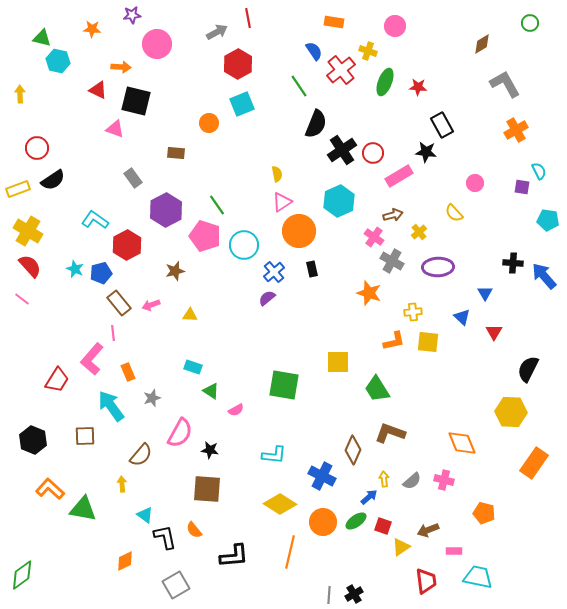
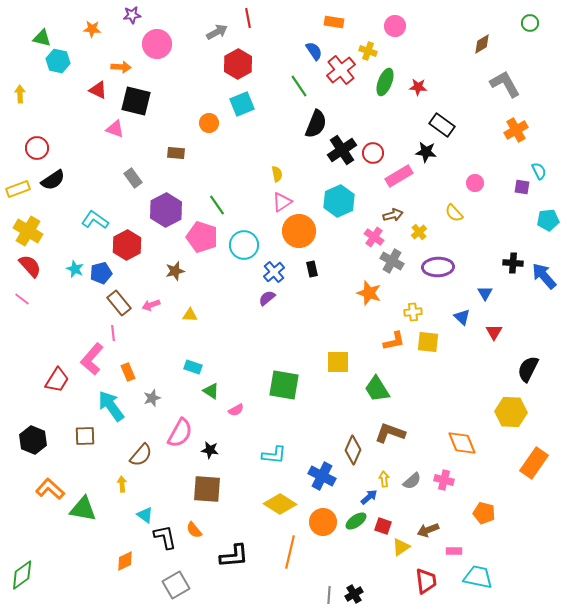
black rectangle at (442, 125): rotated 25 degrees counterclockwise
cyan pentagon at (548, 220): rotated 15 degrees counterclockwise
pink pentagon at (205, 236): moved 3 px left, 1 px down
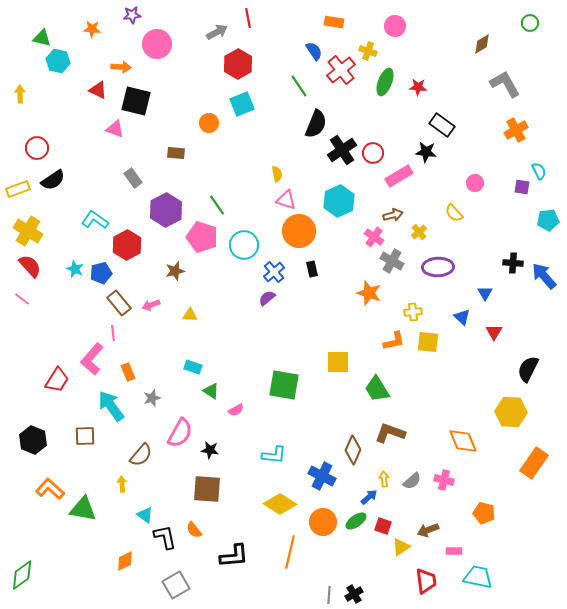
pink triangle at (282, 202): moved 4 px right, 2 px up; rotated 50 degrees clockwise
orange diamond at (462, 443): moved 1 px right, 2 px up
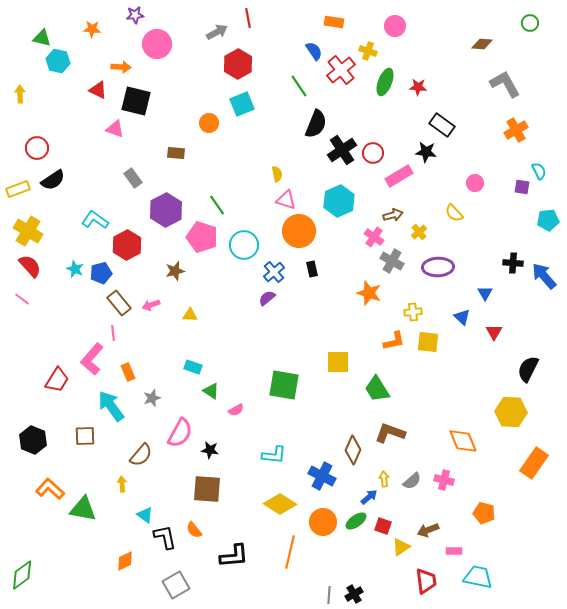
purple star at (132, 15): moved 3 px right
brown diamond at (482, 44): rotated 35 degrees clockwise
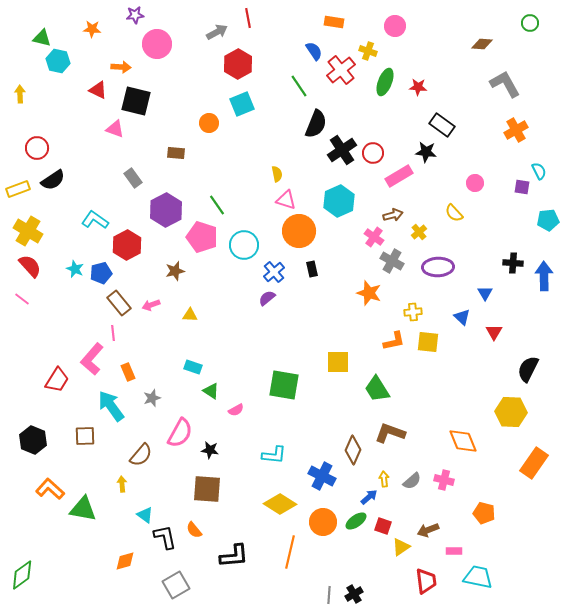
blue arrow at (544, 276): rotated 40 degrees clockwise
orange diamond at (125, 561): rotated 10 degrees clockwise
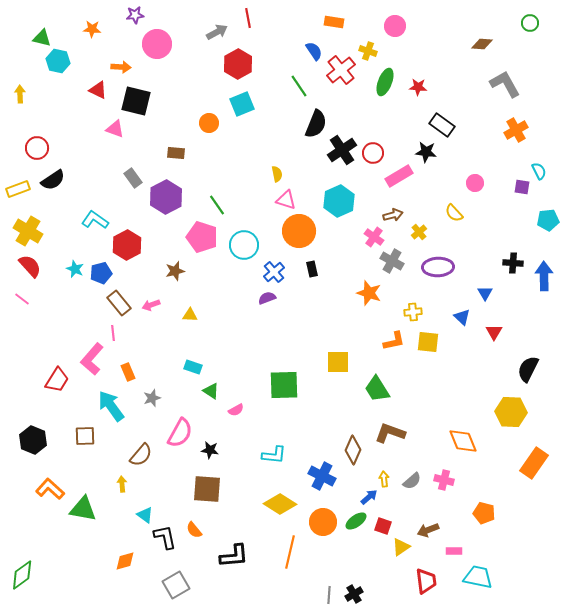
purple hexagon at (166, 210): moved 13 px up
purple semicircle at (267, 298): rotated 18 degrees clockwise
green square at (284, 385): rotated 12 degrees counterclockwise
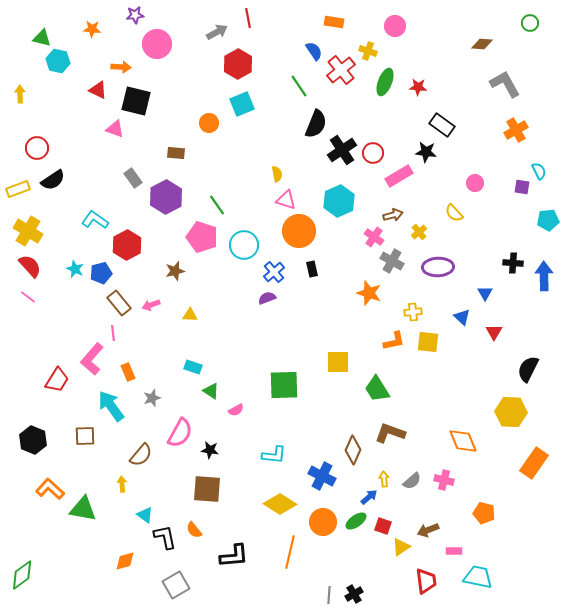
pink line at (22, 299): moved 6 px right, 2 px up
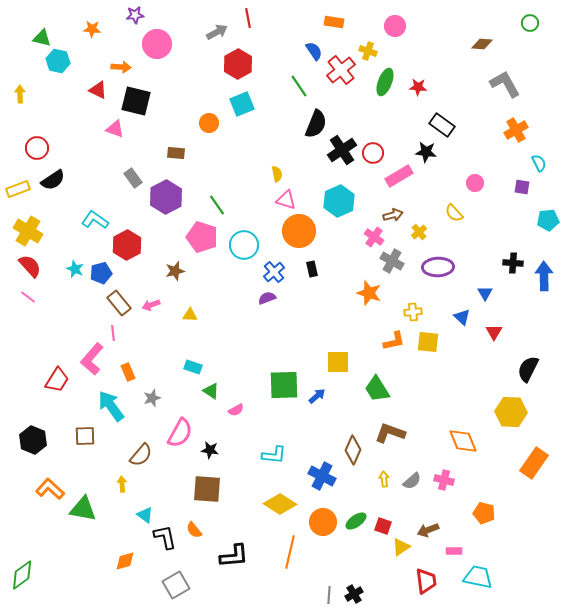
cyan semicircle at (539, 171): moved 8 px up
blue arrow at (369, 497): moved 52 px left, 101 px up
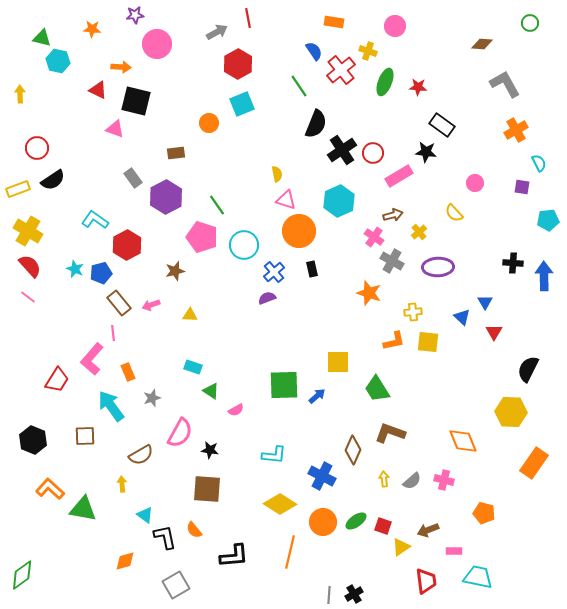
brown rectangle at (176, 153): rotated 12 degrees counterclockwise
blue triangle at (485, 293): moved 9 px down
brown semicircle at (141, 455): rotated 20 degrees clockwise
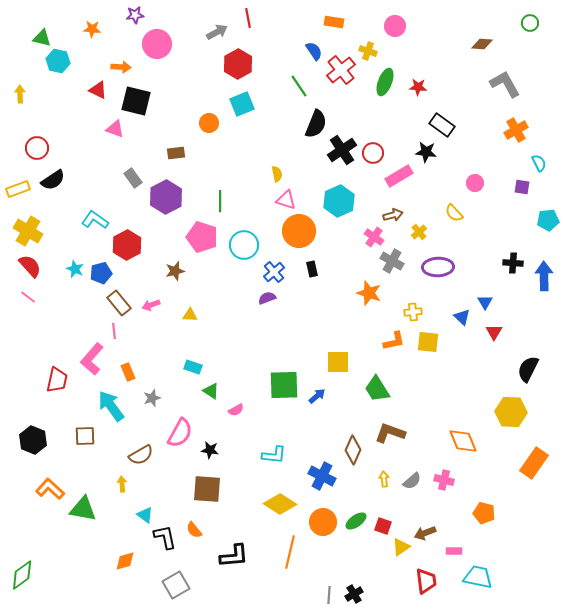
green line at (217, 205): moved 3 px right, 4 px up; rotated 35 degrees clockwise
pink line at (113, 333): moved 1 px right, 2 px up
red trapezoid at (57, 380): rotated 20 degrees counterclockwise
brown arrow at (428, 530): moved 3 px left, 3 px down
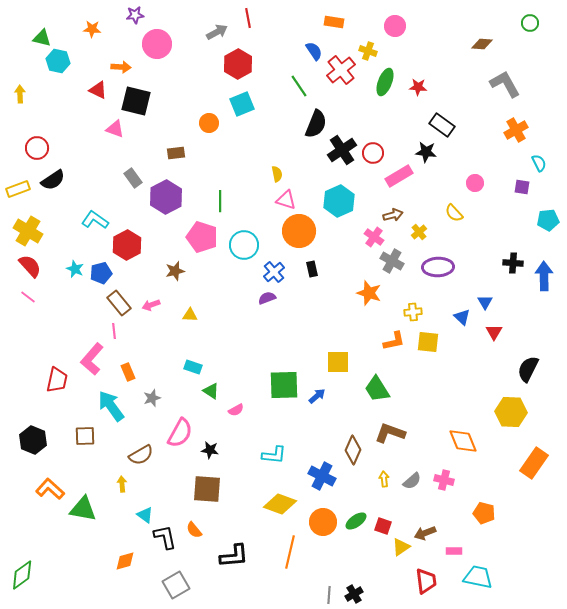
yellow diamond at (280, 504): rotated 12 degrees counterclockwise
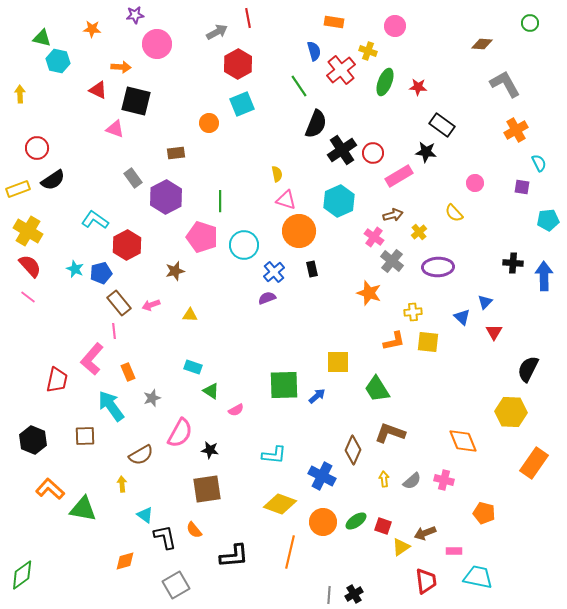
blue semicircle at (314, 51): rotated 18 degrees clockwise
gray cross at (392, 261): rotated 10 degrees clockwise
blue triangle at (485, 302): rotated 14 degrees clockwise
brown square at (207, 489): rotated 12 degrees counterclockwise
